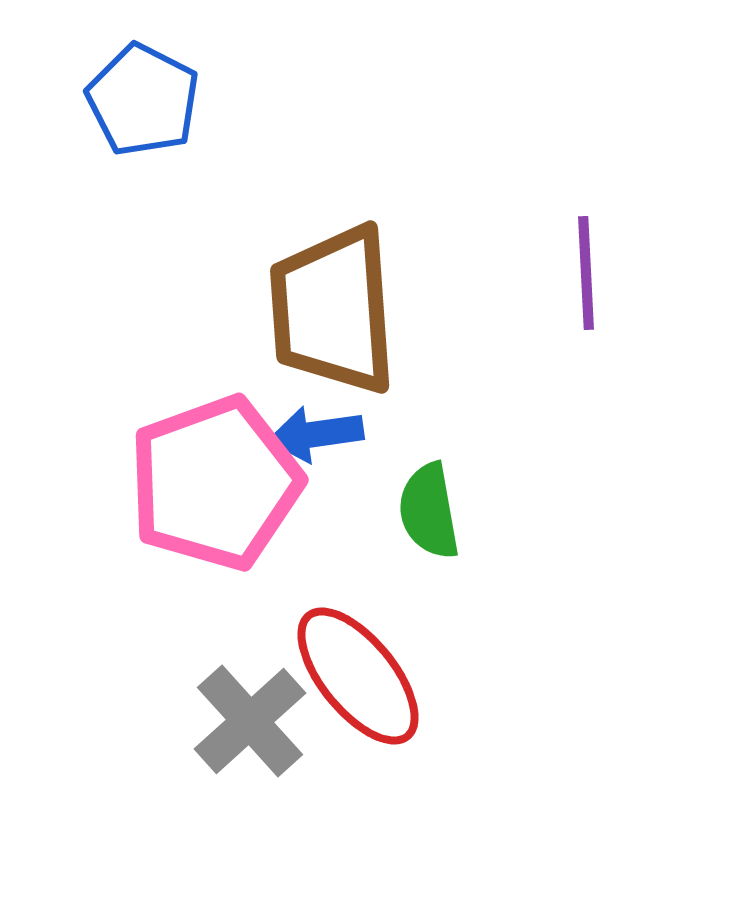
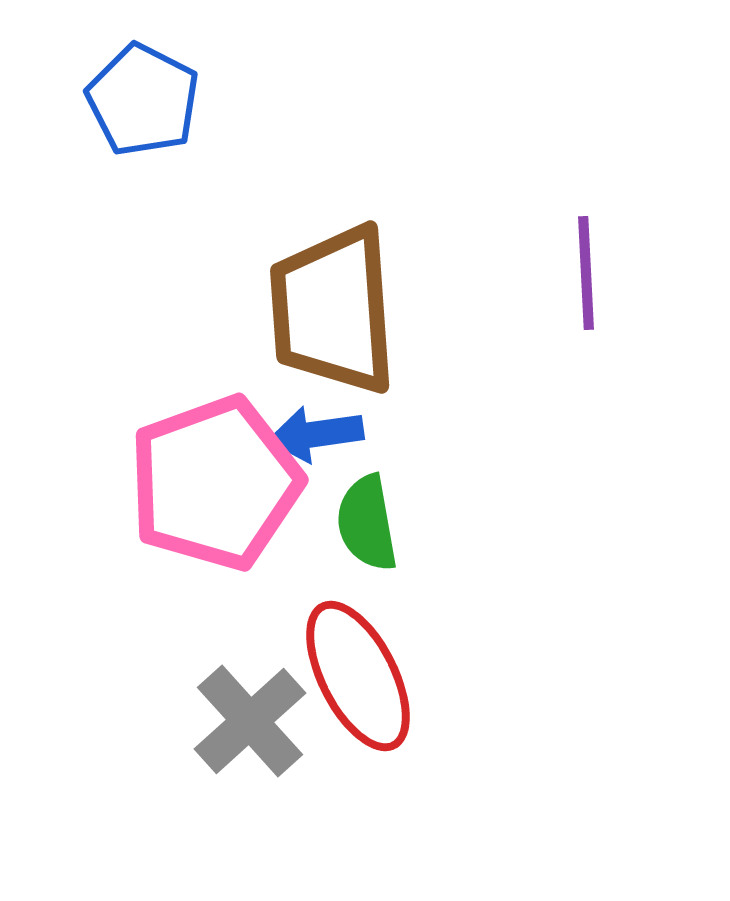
green semicircle: moved 62 px left, 12 px down
red ellipse: rotated 12 degrees clockwise
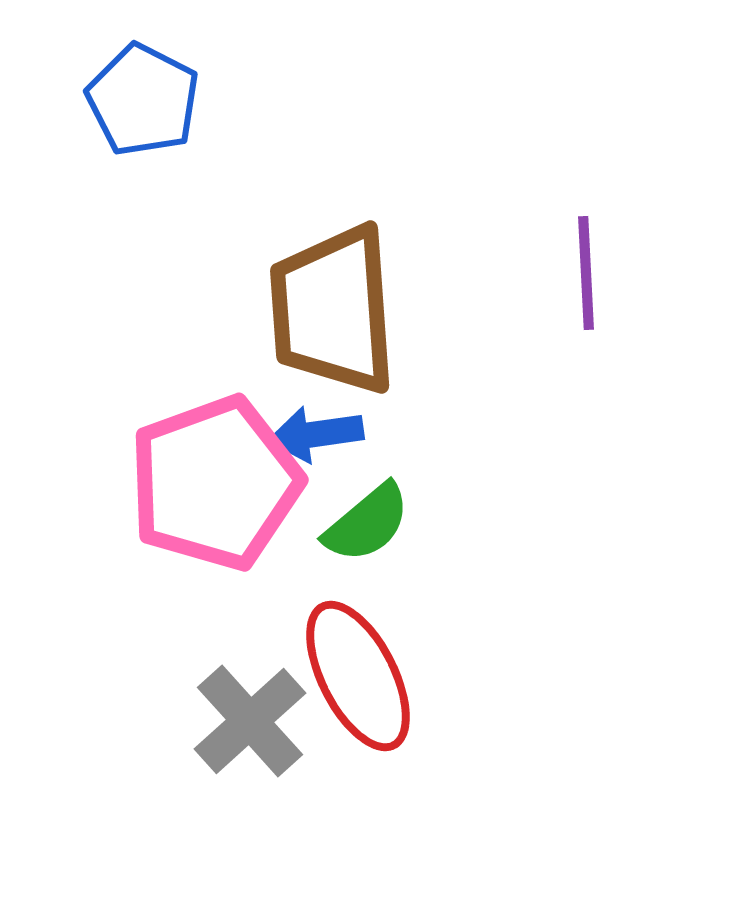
green semicircle: rotated 120 degrees counterclockwise
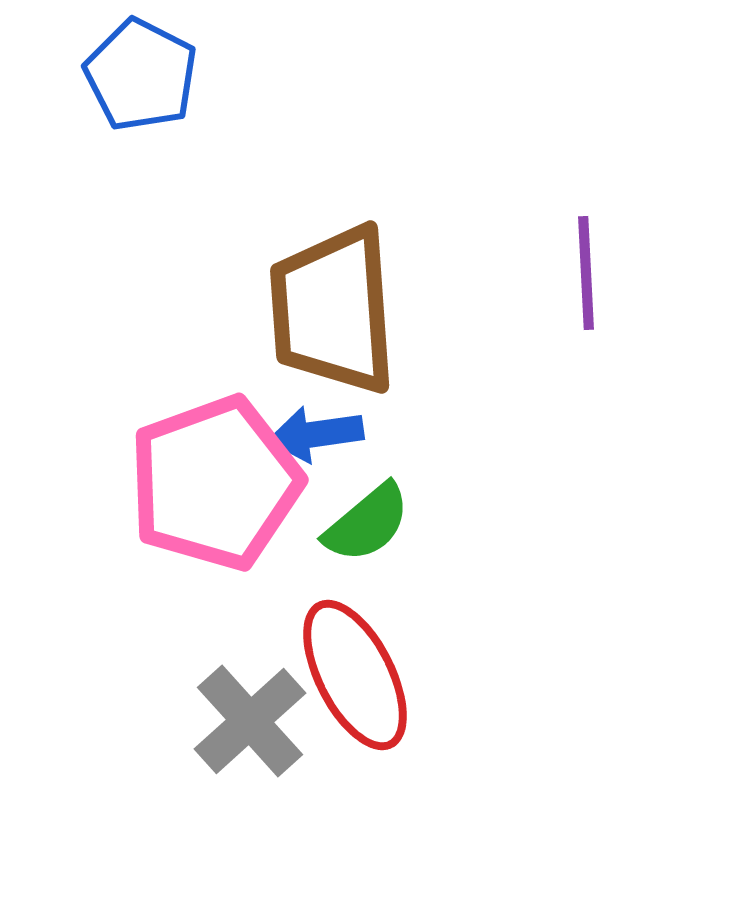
blue pentagon: moved 2 px left, 25 px up
red ellipse: moved 3 px left, 1 px up
